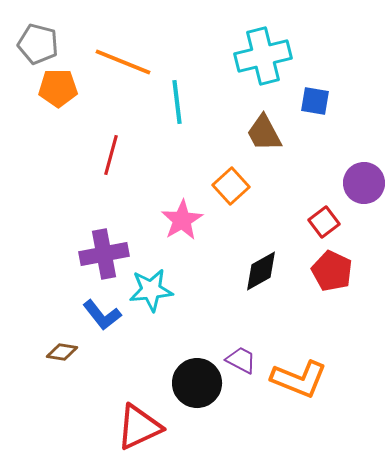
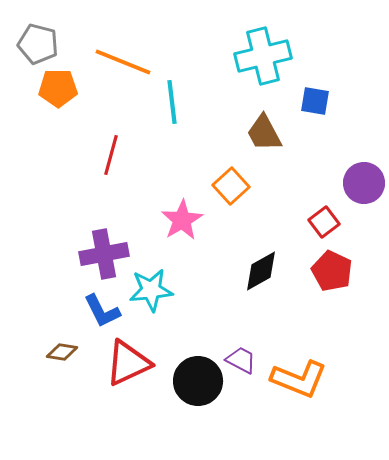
cyan line: moved 5 px left
blue L-shape: moved 4 px up; rotated 12 degrees clockwise
black circle: moved 1 px right, 2 px up
red triangle: moved 11 px left, 64 px up
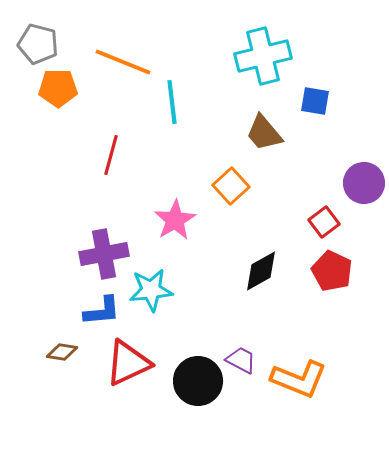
brown trapezoid: rotated 12 degrees counterclockwise
pink star: moved 7 px left
blue L-shape: rotated 69 degrees counterclockwise
